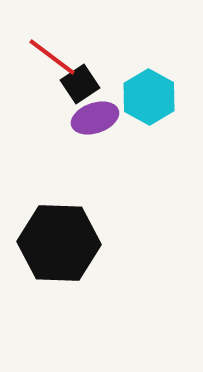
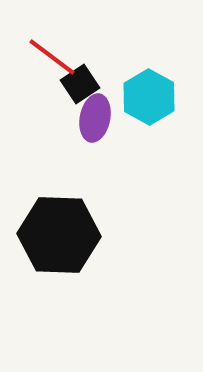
purple ellipse: rotated 60 degrees counterclockwise
black hexagon: moved 8 px up
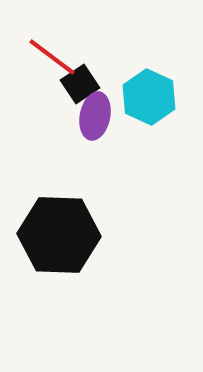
cyan hexagon: rotated 4 degrees counterclockwise
purple ellipse: moved 2 px up
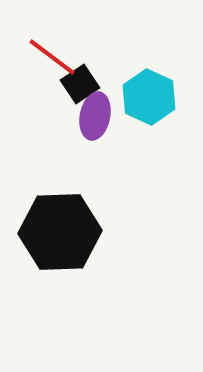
black hexagon: moved 1 px right, 3 px up; rotated 4 degrees counterclockwise
